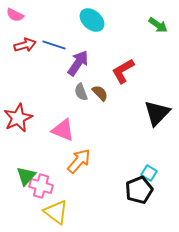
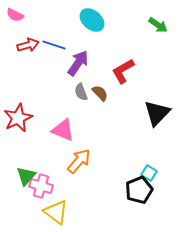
red arrow: moved 3 px right
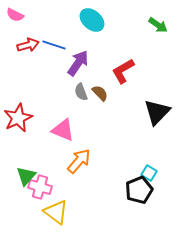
black triangle: moved 1 px up
pink cross: moved 1 px left, 1 px down
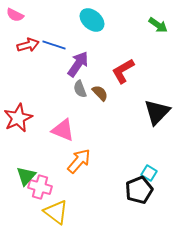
purple arrow: moved 1 px down
gray semicircle: moved 1 px left, 3 px up
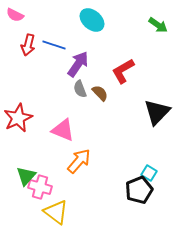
red arrow: rotated 120 degrees clockwise
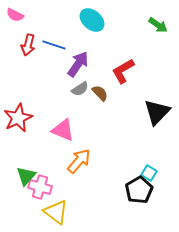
gray semicircle: rotated 102 degrees counterclockwise
black pentagon: rotated 8 degrees counterclockwise
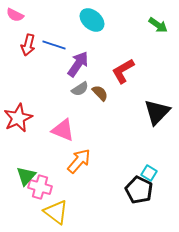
black pentagon: rotated 16 degrees counterclockwise
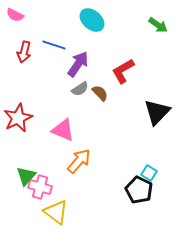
red arrow: moved 4 px left, 7 px down
